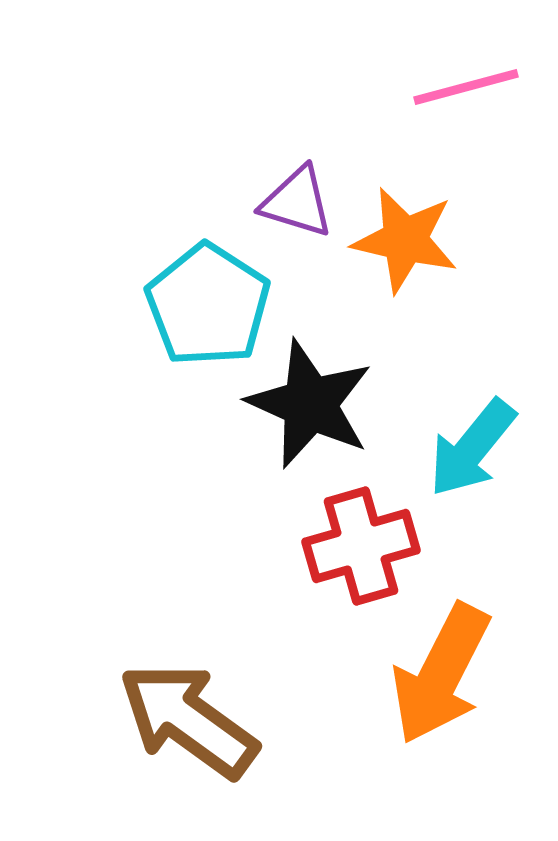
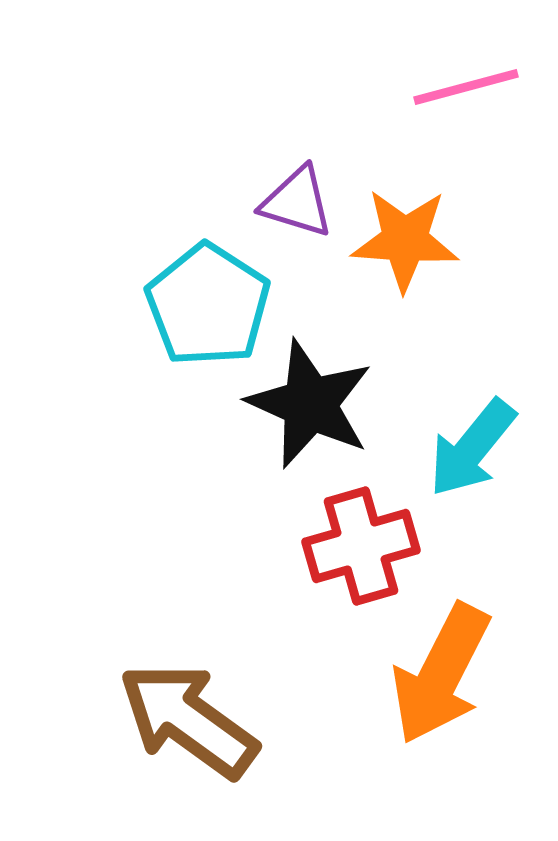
orange star: rotated 9 degrees counterclockwise
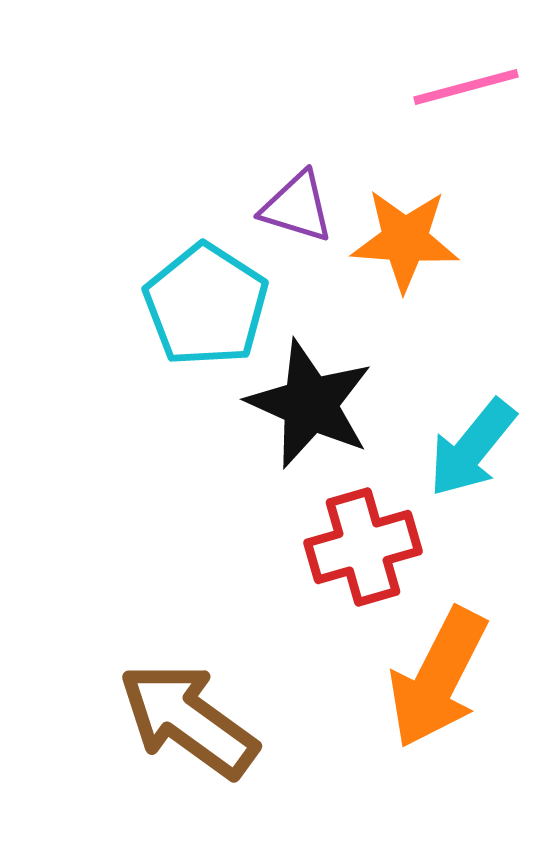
purple triangle: moved 5 px down
cyan pentagon: moved 2 px left
red cross: moved 2 px right, 1 px down
orange arrow: moved 3 px left, 4 px down
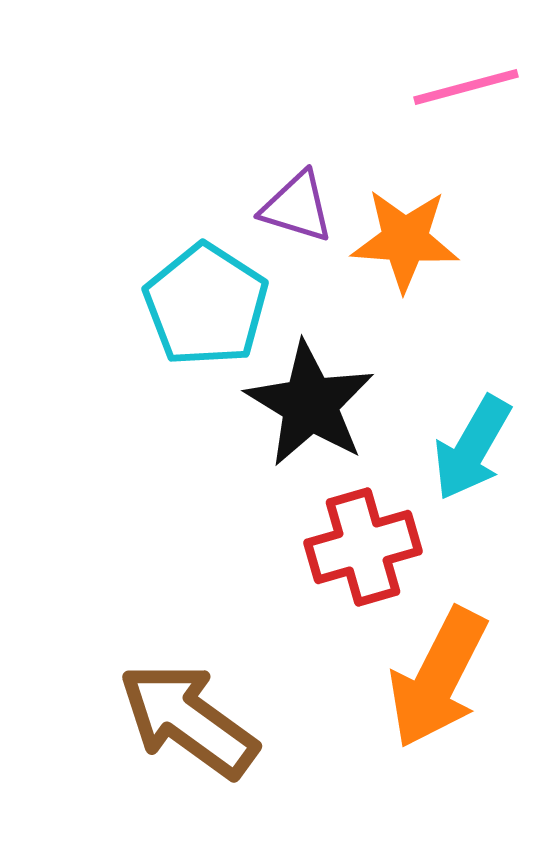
black star: rotated 7 degrees clockwise
cyan arrow: rotated 9 degrees counterclockwise
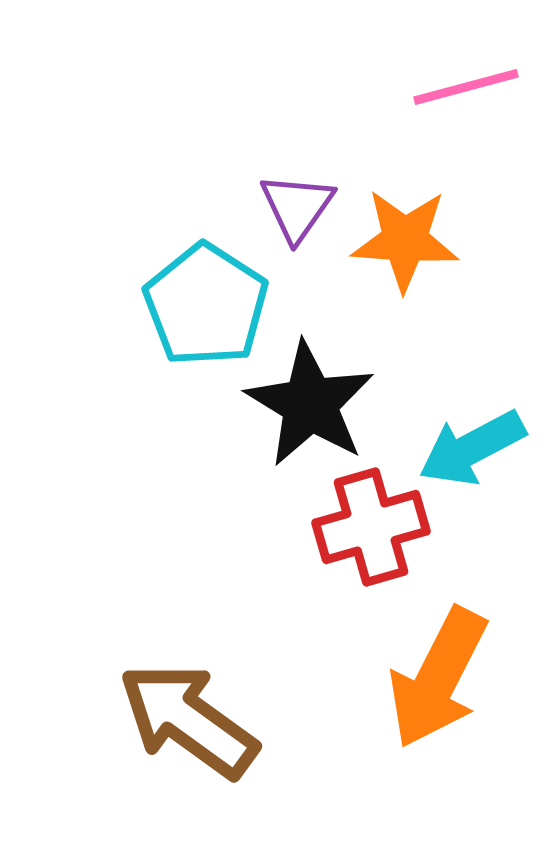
purple triangle: rotated 48 degrees clockwise
cyan arrow: rotated 32 degrees clockwise
red cross: moved 8 px right, 20 px up
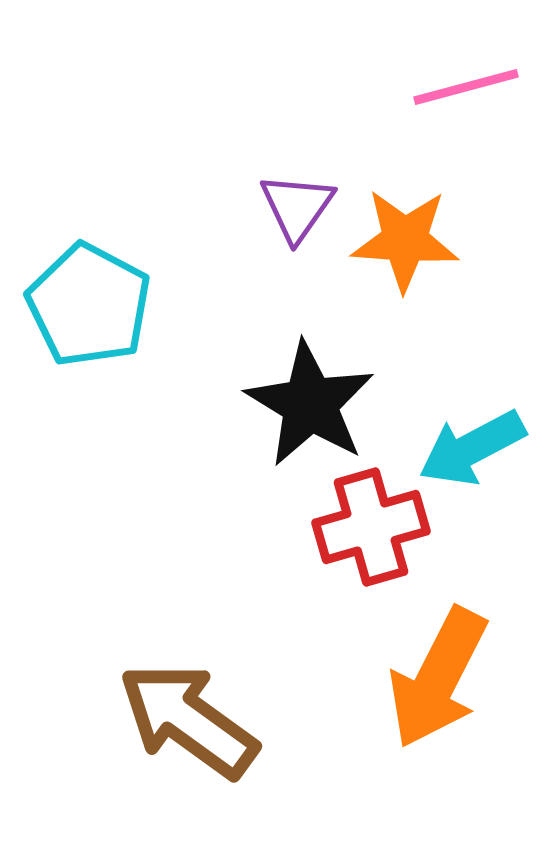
cyan pentagon: moved 117 px left; rotated 5 degrees counterclockwise
